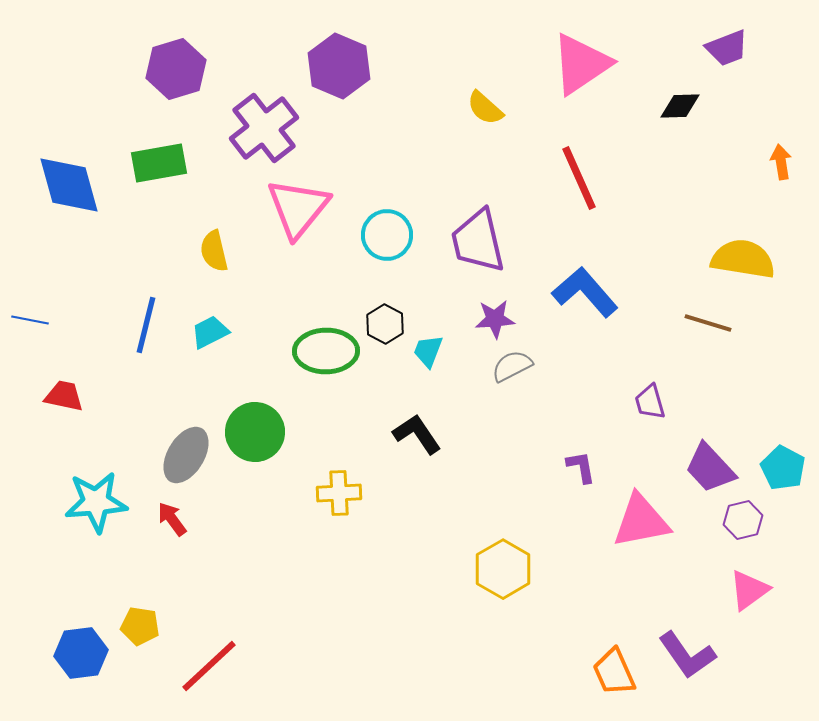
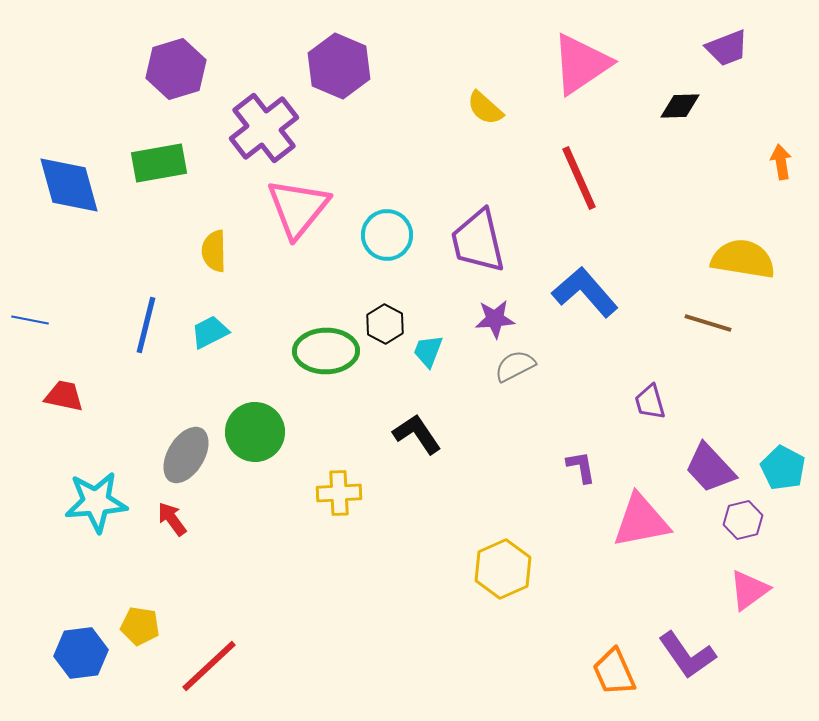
yellow semicircle at (214, 251): rotated 12 degrees clockwise
gray semicircle at (512, 366): moved 3 px right
yellow hexagon at (503, 569): rotated 6 degrees clockwise
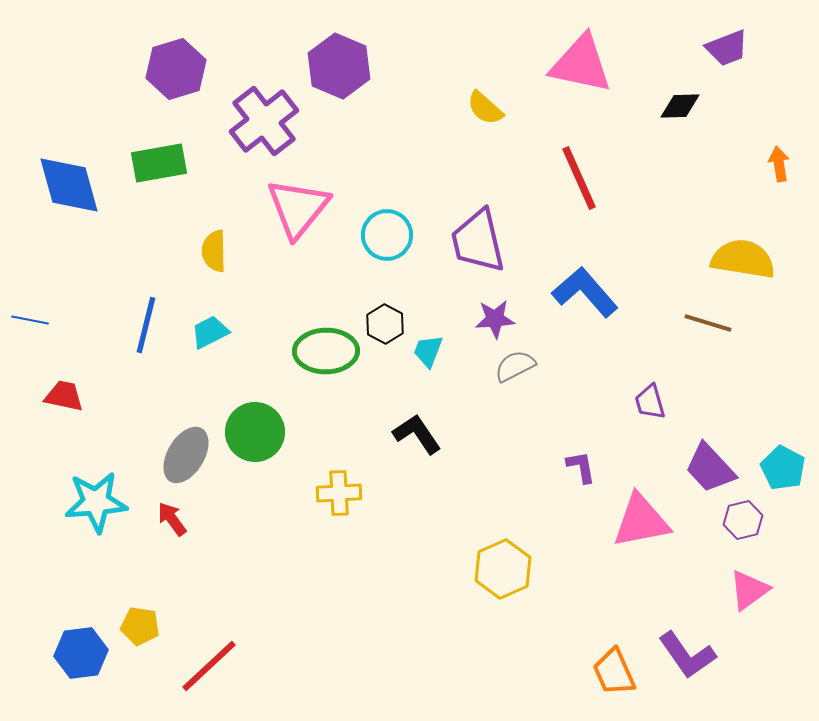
pink triangle at (581, 64): rotated 46 degrees clockwise
purple cross at (264, 128): moved 7 px up
orange arrow at (781, 162): moved 2 px left, 2 px down
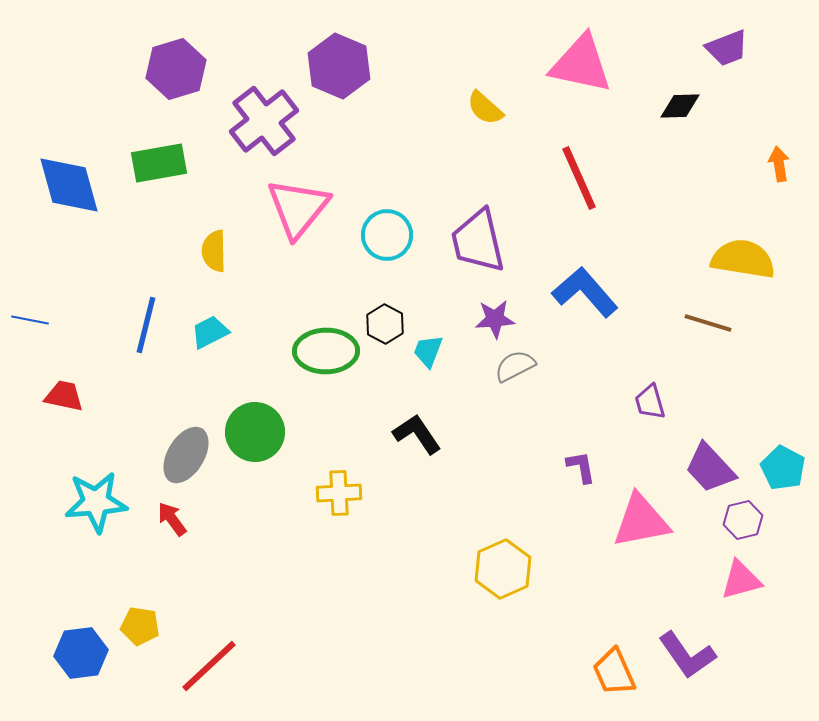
pink triangle at (749, 590): moved 8 px left, 10 px up; rotated 21 degrees clockwise
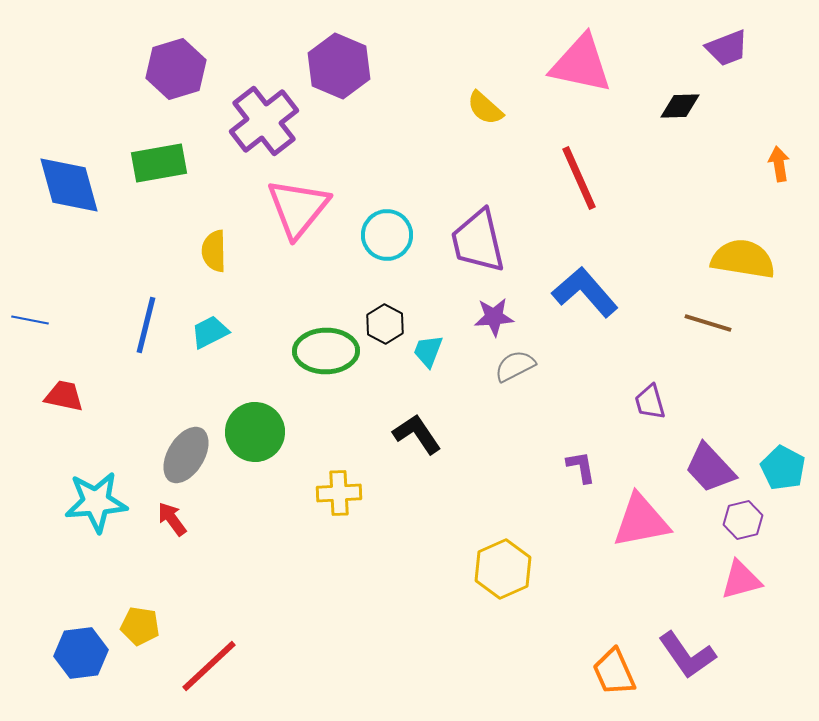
purple star at (495, 319): moved 1 px left, 2 px up
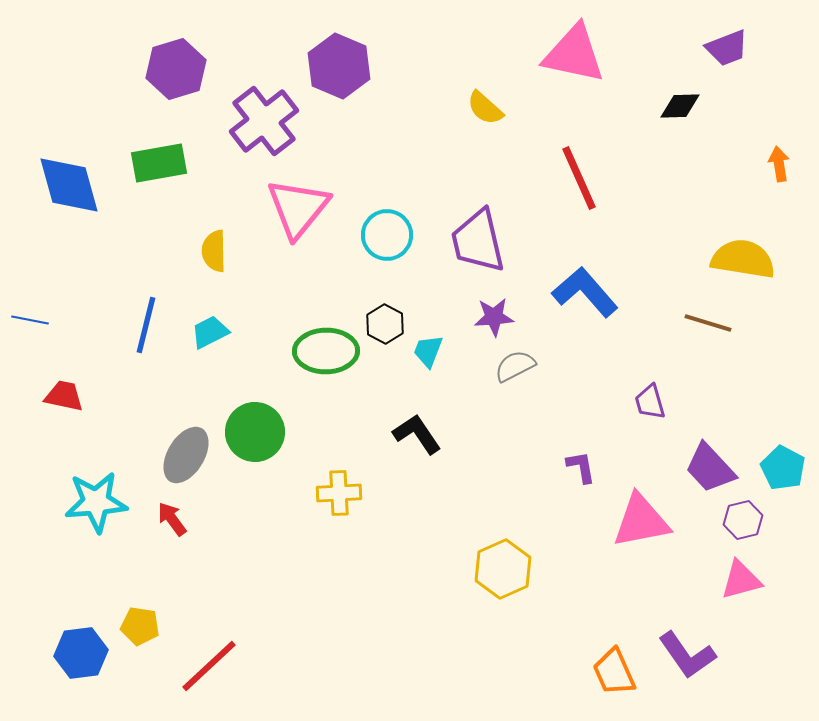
pink triangle at (581, 64): moved 7 px left, 10 px up
